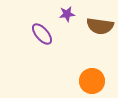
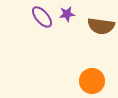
brown semicircle: moved 1 px right
purple ellipse: moved 17 px up
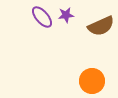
purple star: moved 1 px left, 1 px down
brown semicircle: rotated 32 degrees counterclockwise
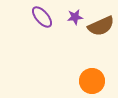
purple star: moved 9 px right, 2 px down
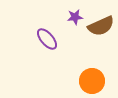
purple ellipse: moved 5 px right, 22 px down
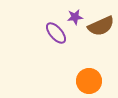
purple ellipse: moved 9 px right, 6 px up
orange circle: moved 3 px left
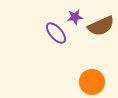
orange circle: moved 3 px right, 1 px down
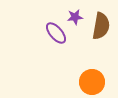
brown semicircle: rotated 56 degrees counterclockwise
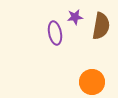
purple ellipse: moved 1 px left; rotated 30 degrees clockwise
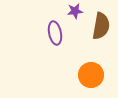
purple star: moved 6 px up
orange circle: moved 1 px left, 7 px up
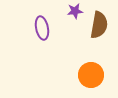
brown semicircle: moved 2 px left, 1 px up
purple ellipse: moved 13 px left, 5 px up
